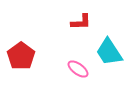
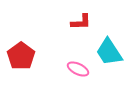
pink ellipse: rotated 10 degrees counterclockwise
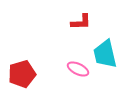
cyan trapezoid: moved 4 px left, 2 px down; rotated 20 degrees clockwise
red pentagon: moved 1 px right, 18 px down; rotated 20 degrees clockwise
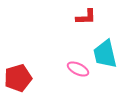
red L-shape: moved 5 px right, 5 px up
red pentagon: moved 4 px left, 4 px down
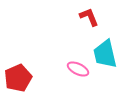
red L-shape: moved 3 px right; rotated 110 degrees counterclockwise
red pentagon: rotated 8 degrees counterclockwise
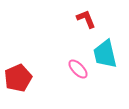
red L-shape: moved 3 px left, 2 px down
pink ellipse: rotated 20 degrees clockwise
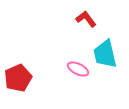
red L-shape: rotated 15 degrees counterclockwise
pink ellipse: rotated 20 degrees counterclockwise
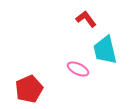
cyan trapezoid: moved 4 px up
red pentagon: moved 11 px right, 11 px down
